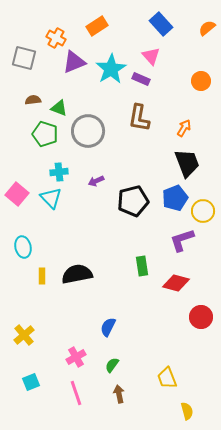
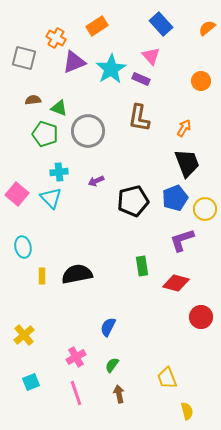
yellow circle: moved 2 px right, 2 px up
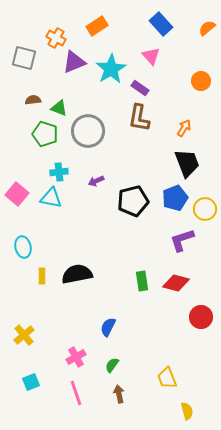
purple rectangle: moved 1 px left, 9 px down; rotated 12 degrees clockwise
cyan triangle: rotated 35 degrees counterclockwise
green rectangle: moved 15 px down
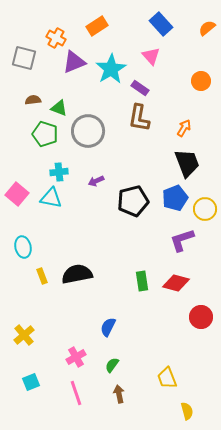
yellow rectangle: rotated 21 degrees counterclockwise
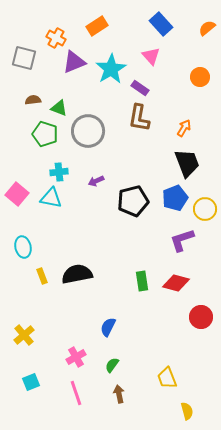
orange circle: moved 1 px left, 4 px up
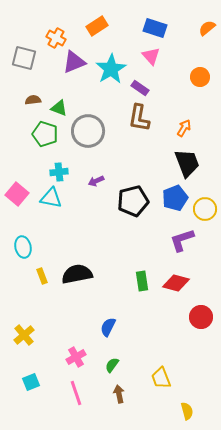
blue rectangle: moved 6 px left, 4 px down; rotated 30 degrees counterclockwise
yellow trapezoid: moved 6 px left
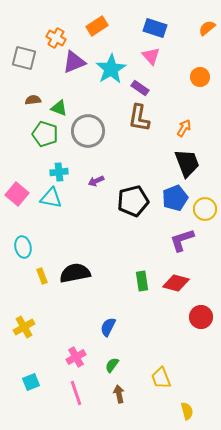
black semicircle: moved 2 px left, 1 px up
yellow cross: moved 8 px up; rotated 10 degrees clockwise
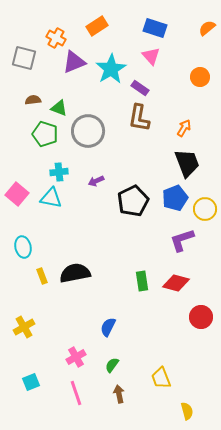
black pentagon: rotated 12 degrees counterclockwise
